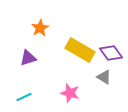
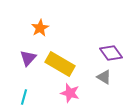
yellow rectangle: moved 20 px left, 14 px down
purple triangle: rotated 30 degrees counterclockwise
cyan line: rotated 49 degrees counterclockwise
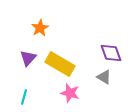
purple diamond: rotated 15 degrees clockwise
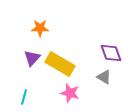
orange star: rotated 30 degrees clockwise
purple triangle: moved 4 px right
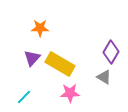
purple diamond: moved 1 px up; rotated 50 degrees clockwise
pink star: rotated 18 degrees counterclockwise
cyan line: rotated 28 degrees clockwise
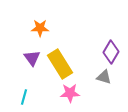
purple triangle: rotated 18 degrees counterclockwise
yellow rectangle: rotated 28 degrees clockwise
gray triangle: rotated 14 degrees counterclockwise
cyan line: rotated 28 degrees counterclockwise
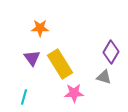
pink star: moved 4 px right
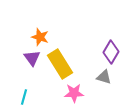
orange star: moved 9 px down; rotated 18 degrees clockwise
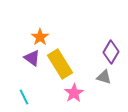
orange star: rotated 18 degrees clockwise
purple triangle: rotated 18 degrees counterclockwise
pink star: rotated 30 degrees counterclockwise
cyan line: rotated 42 degrees counterclockwise
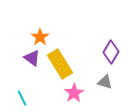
gray triangle: moved 1 px right, 5 px down
cyan line: moved 2 px left, 1 px down
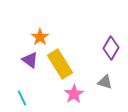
purple diamond: moved 4 px up
purple triangle: moved 2 px left, 2 px down
pink star: moved 1 px down
